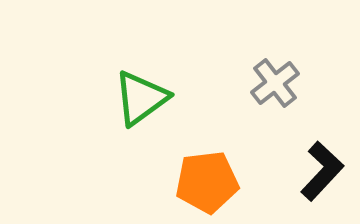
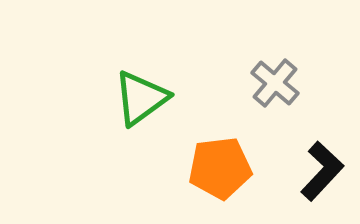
gray cross: rotated 12 degrees counterclockwise
orange pentagon: moved 13 px right, 14 px up
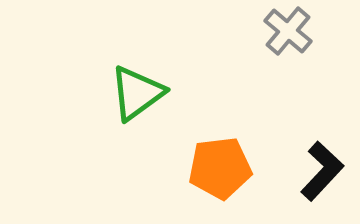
gray cross: moved 13 px right, 52 px up
green triangle: moved 4 px left, 5 px up
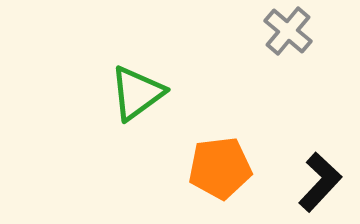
black L-shape: moved 2 px left, 11 px down
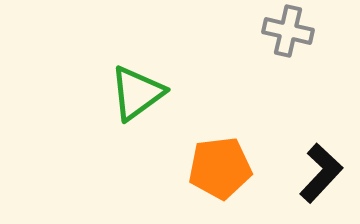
gray cross: rotated 27 degrees counterclockwise
black L-shape: moved 1 px right, 9 px up
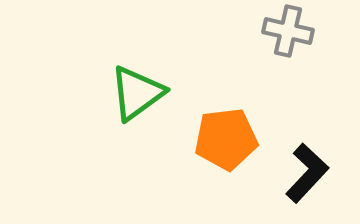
orange pentagon: moved 6 px right, 29 px up
black L-shape: moved 14 px left
